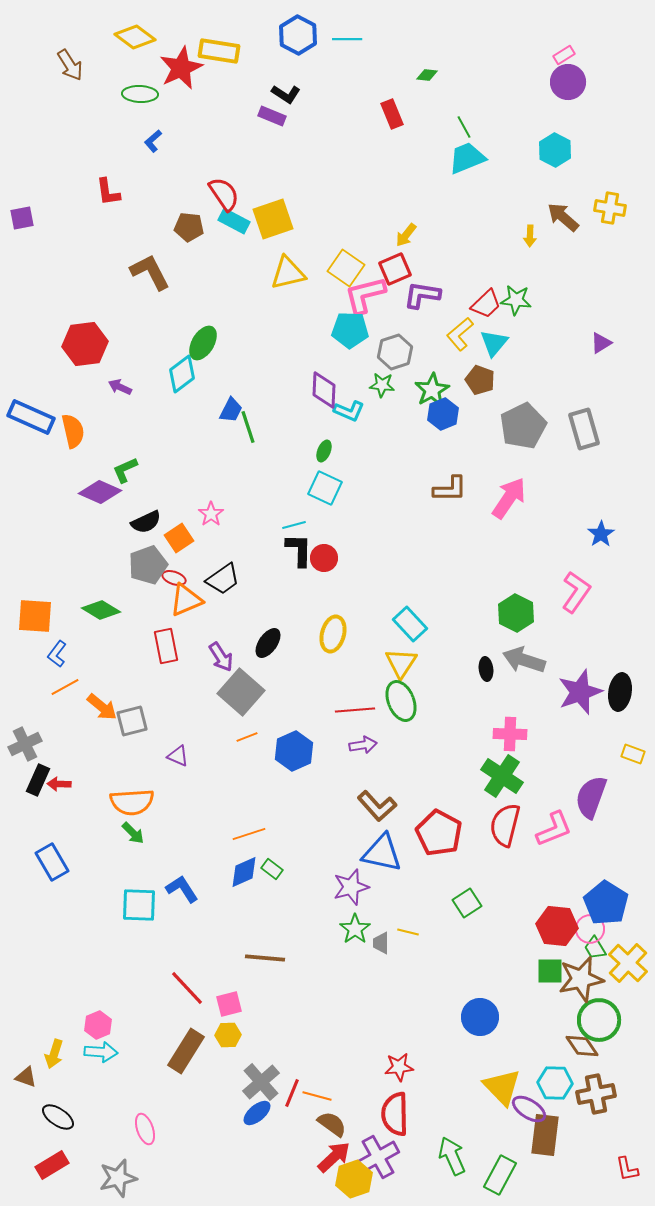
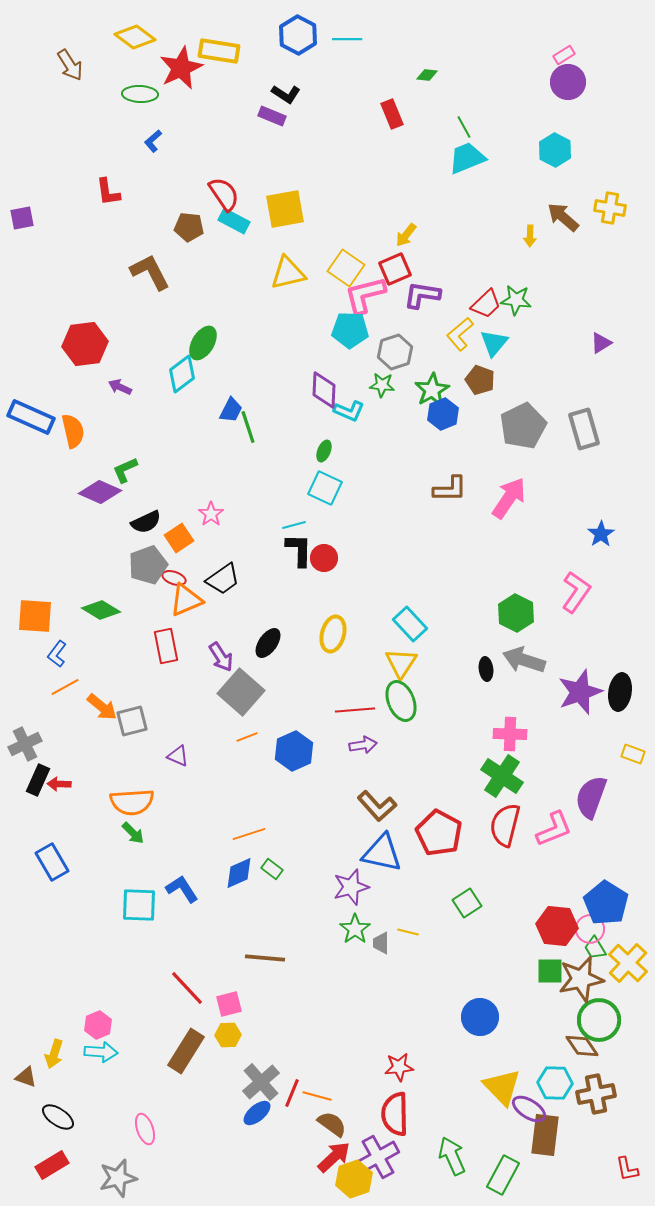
yellow square at (273, 219): moved 12 px right, 10 px up; rotated 9 degrees clockwise
blue diamond at (244, 872): moved 5 px left, 1 px down
green rectangle at (500, 1175): moved 3 px right
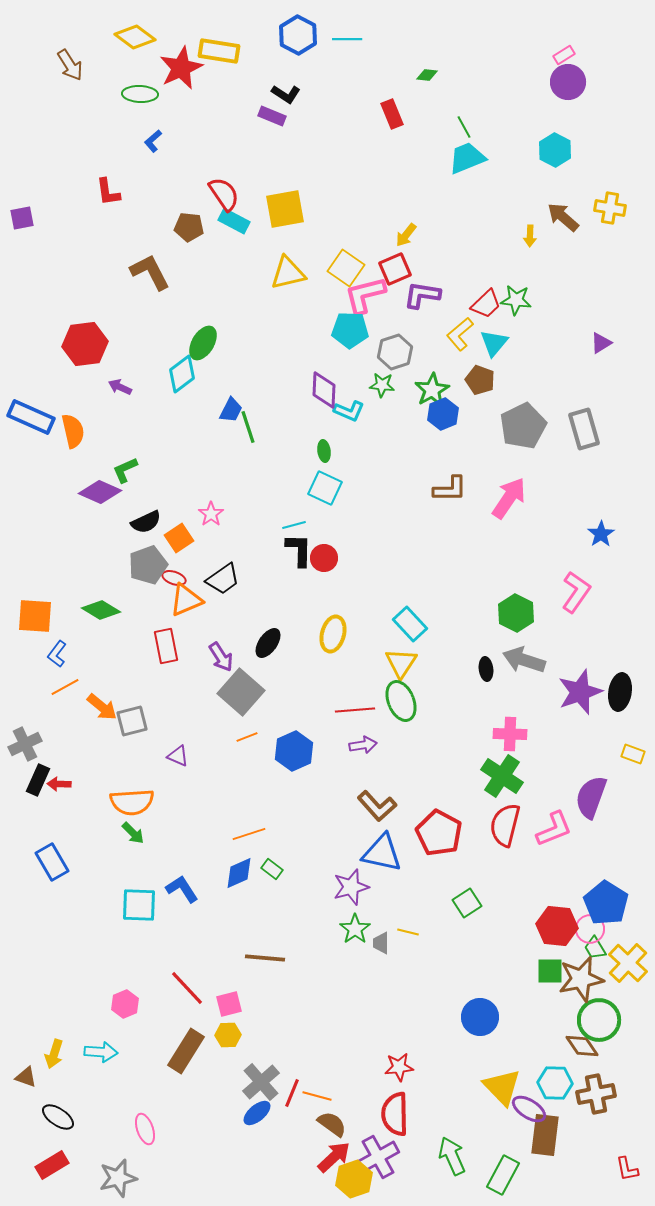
green ellipse at (324, 451): rotated 30 degrees counterclockwise
pink hexagon at (98, 1025): moved 27 px right, 21 px up
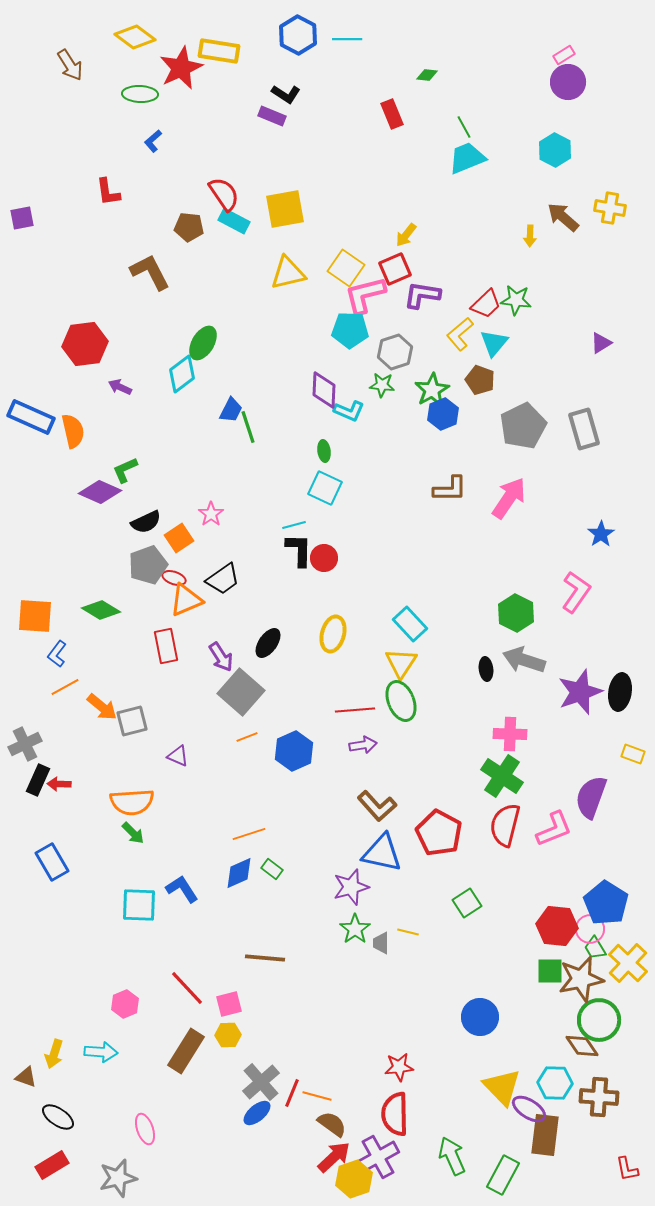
brown cross at (596, 1094): moved 3 px right, 3 px down; rotated 15 degrees clockwise
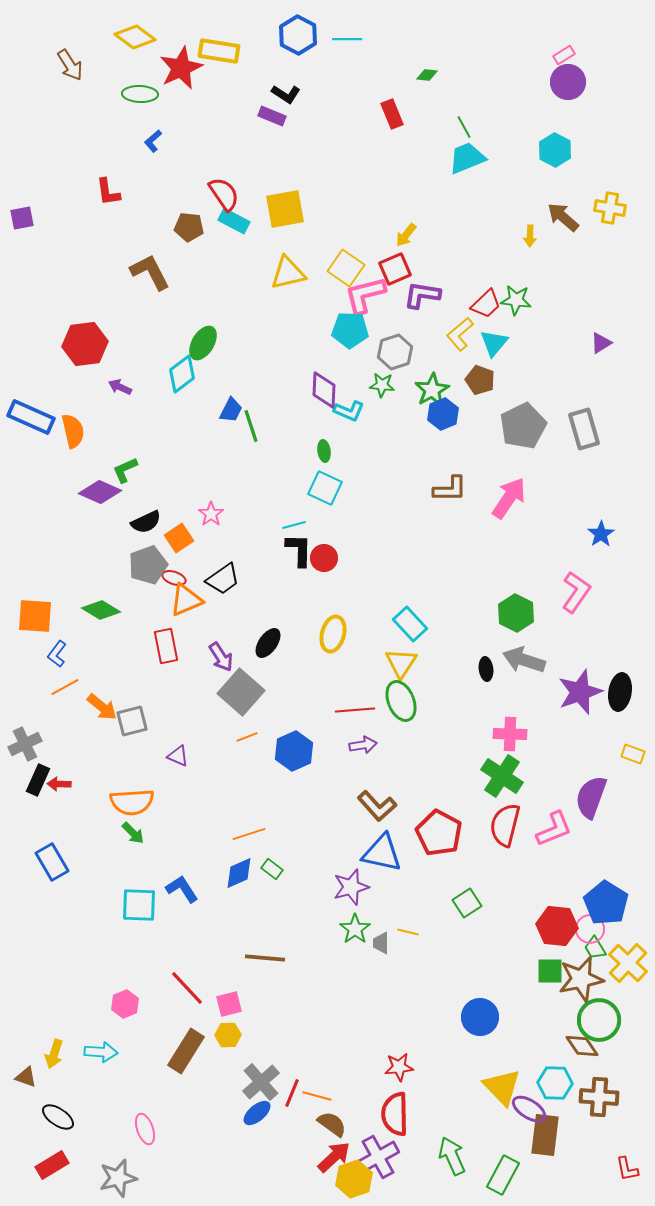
green line at (248, 427): moved 3 px right, 1 px up
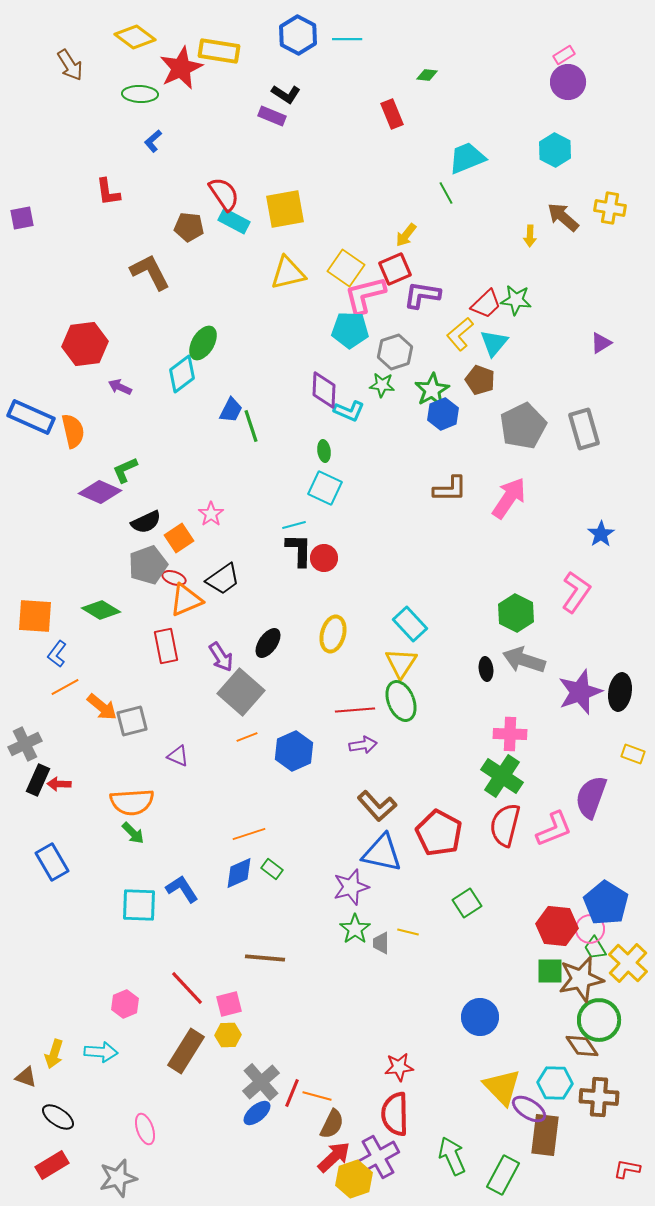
green line at (464, 127): moved 18 px left, 66 px down
brown semicircle at (332, 1124): rotated 80 degrees clockwise
red L-shape at (627, 1169): rotated 112 degrees clockwise
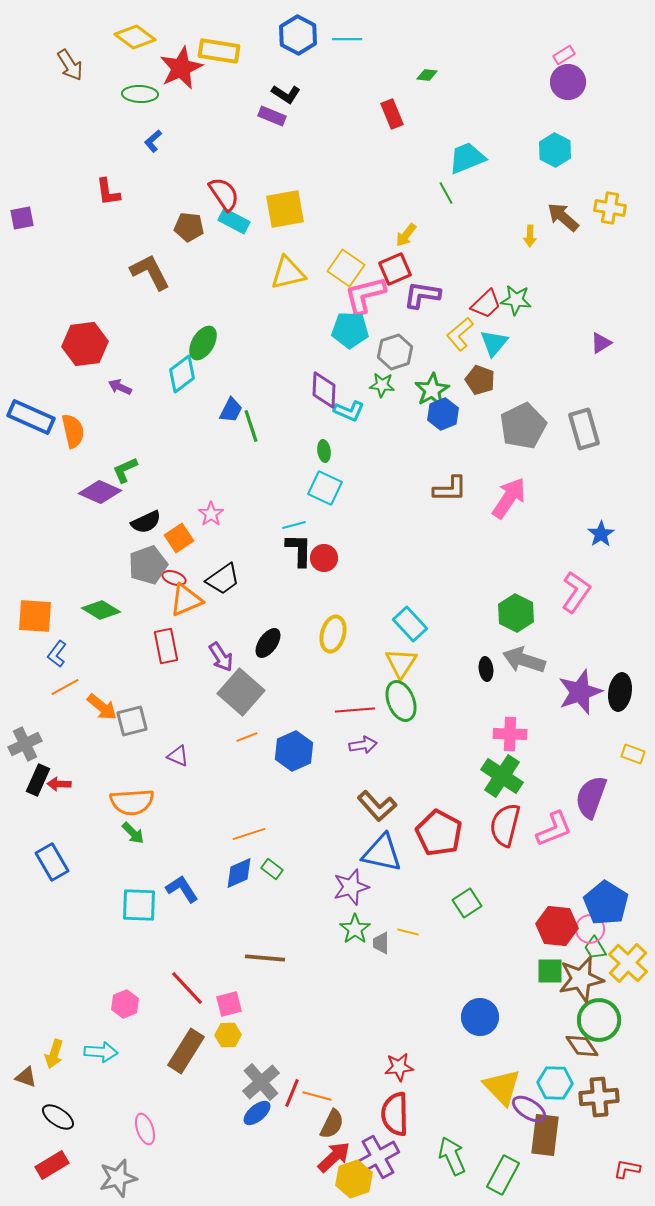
brown cross at (599, 1097): rotated 9 degrees counterclockwise
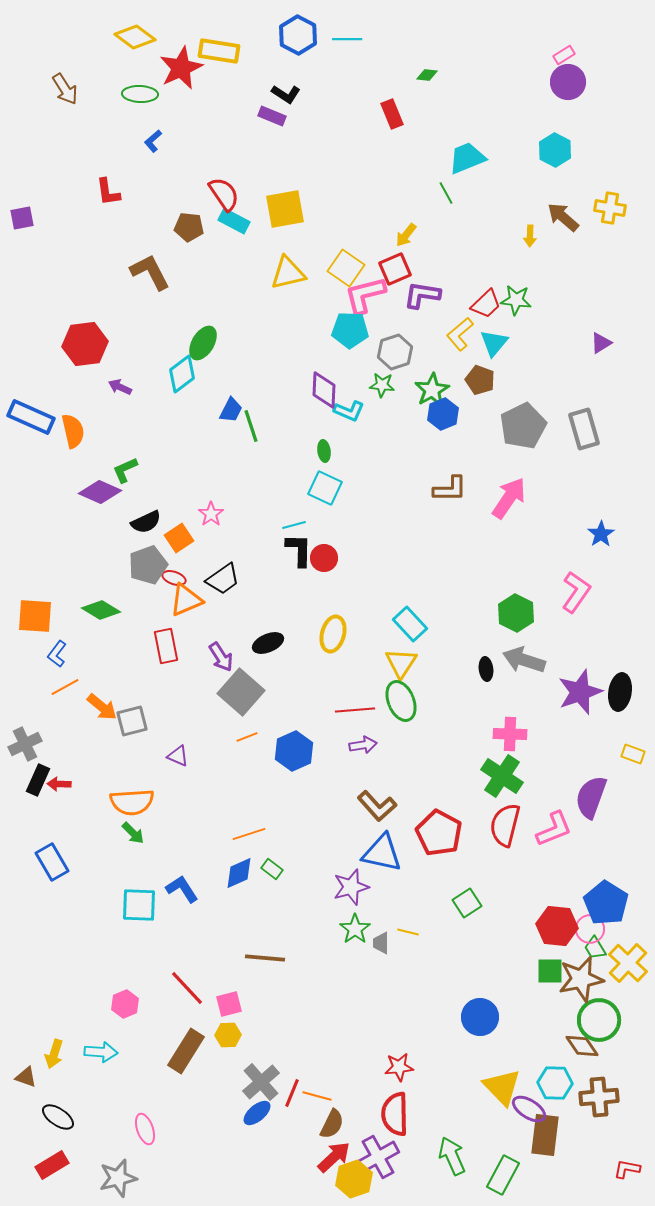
brown arrow at (70, 65): moved 5 px left, 24 px down
black ellipse at (268, 643): rotated 32 degrees clockwise
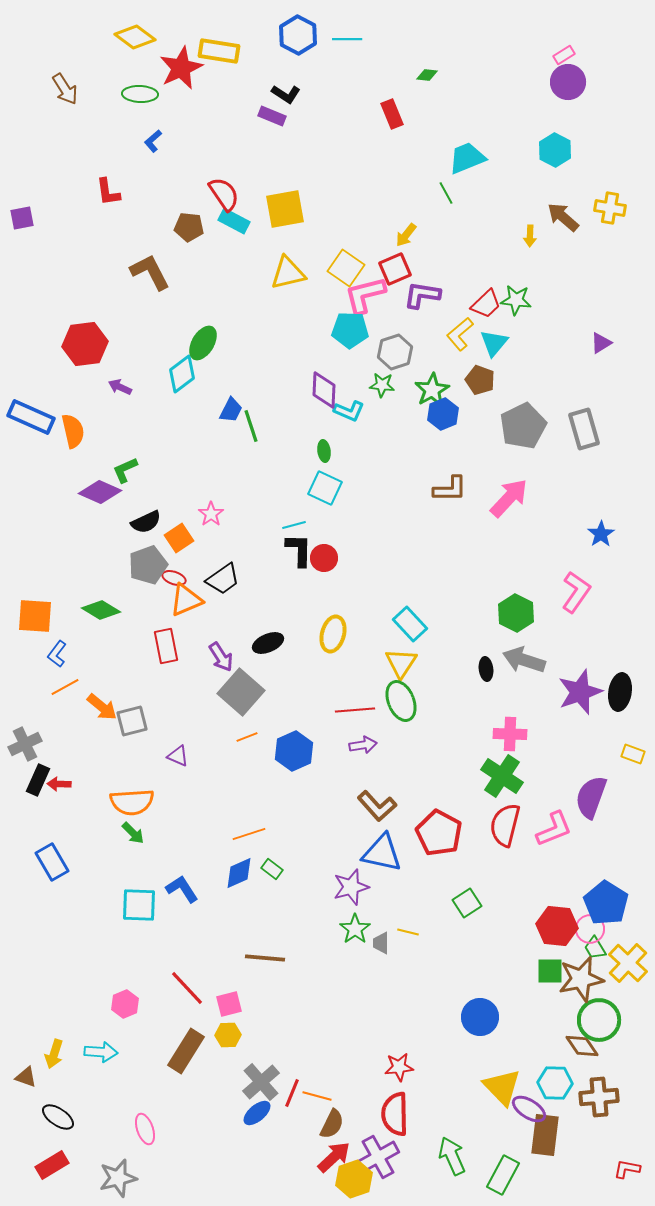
pink arrow at (509, 498): rotated 9 degrees clockwise
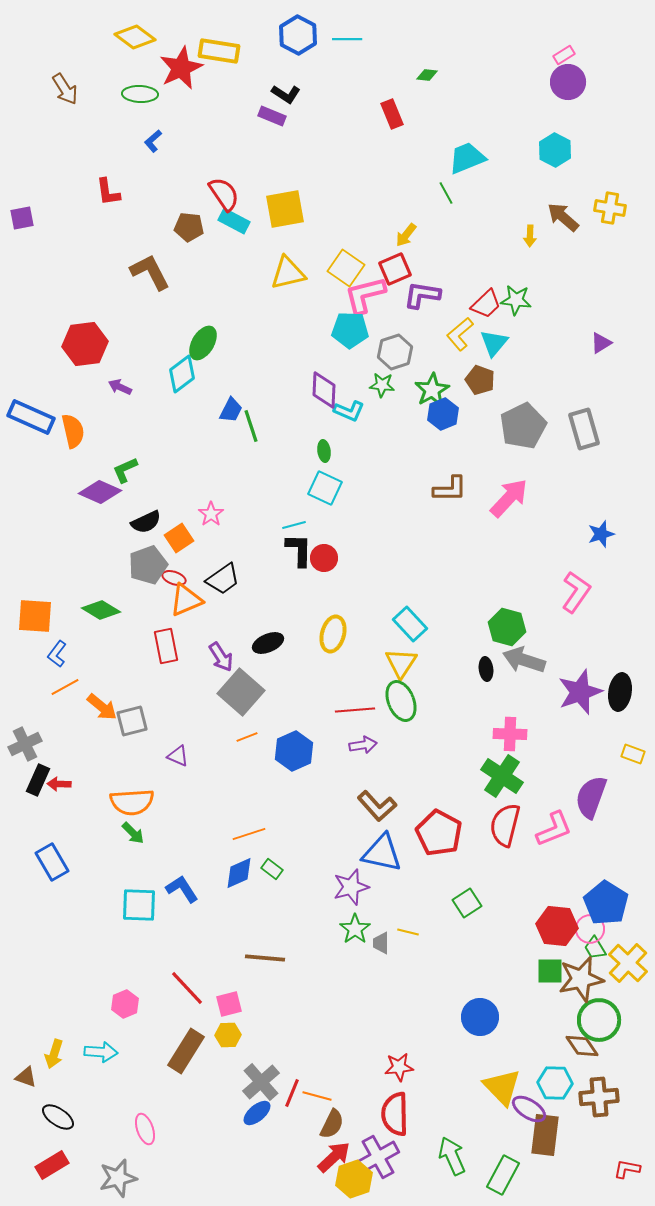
blue star at (601, 534): rotated 16 degrees clockwise
green hexagon at (516, 613): moved 9 px left, 14 px down; rotated 12 degrees counterclockwise
